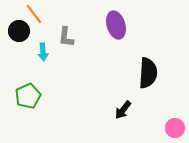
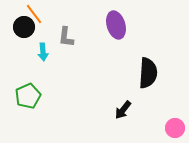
black circle: moved 5 px right, 4 px up
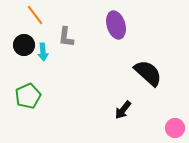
orange line: moved 1 px right, 1 px down
black circle: moved 18 px down
black semicircle: rotated 52 degrees counterclockwise
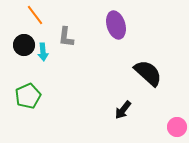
pink circle: moved 2 px right, 1 px up
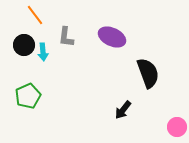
purple ellipse: moved 4 px left, 12 px down; rotated 48 degrees counterclockwise
black semicircle: rotated 28 degrees clockwise
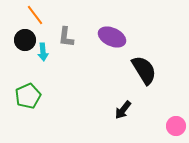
black circle: moved 1 px right, 5 px up
black semicircle: moved 4 px left, 3 px up; rotated 12 degrees counterclockwise
pink circle: moved 1 px left, 1 px up
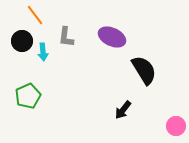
black circle: moved 3 px left, 1 px down
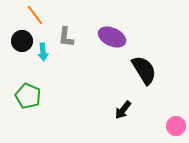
green pentagon: rotated 25 degrees counterclockwise
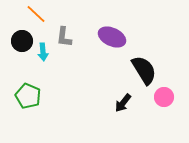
orange line: moved 1 px right, 1 px up; rotated 10 degrees counterclockwise
gray L-shape: moved 2 px left
black arrow: moved 7 px up
pink circle: moved 12 px left, 29 px up
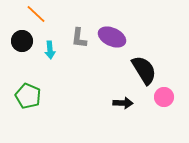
gray L-shape: moved 15 px right, 1 px down
cyan arrow: moved 7 px right, 2 px up
black arrow: rotated 126 degrees counterclockwise
